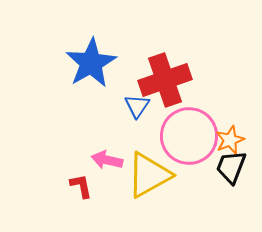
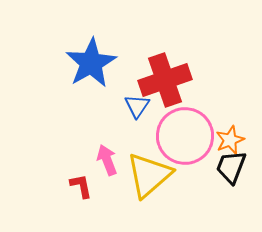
pink circle: moved 4 px left
pink arrow: rotated 56 degrees clockwise
yellow triangle: rotated 12 degrees counterclockwise
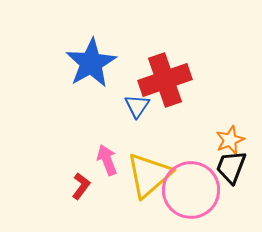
pink circle: moved 6 px right, 54 px down
red L-shape: rotated 48 degrees clockwise
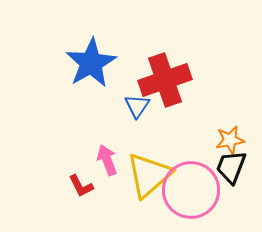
orange star: rotated 12 degrees clockwise
red L-shape: rotated 116 degrees clockwise
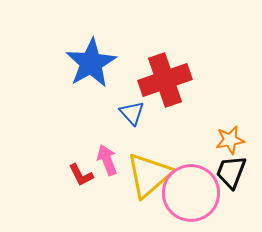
blue triangle: moved 5 px left, 7 px down; rotated 16 degrees counterclockwise
black trapezoid: moved 5 px down
red L-shape: moved 11 px up
pink circle: moved 3 px down
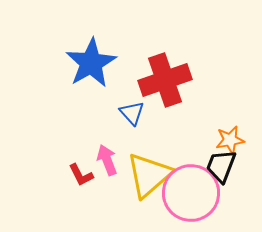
black trapezoid: moved 10 px left, 6 px up
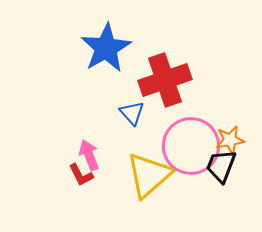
blue star: moved 15 px right, 15 px up
pink arrow: moved 18 px left, 5 px up
pink circle: moved 47 px up
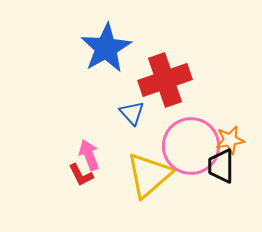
black trapezoid: rotated 21 degrees counterclockwise
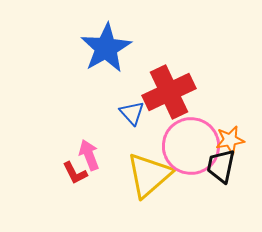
red cross: moved 4 px right, 12 px down; rotated 6 degrees counterclockwise
black trapezoid: rotated 12 degrees clockwise
red L-shape: moved 6 px left, 2 px up
